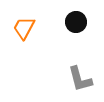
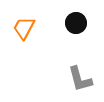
black circle: moved 1 px down
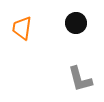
orange trapezoid: moved 2 px left; rotated 20 degrees counterclockwise
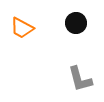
orange trapezoid: rotated 70 degrees counterclockwise
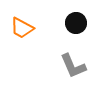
gray L-shape: moved 7 px left, 13 px up; rotated 8 degrees counterclockwise
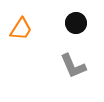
orange trapezoid: moved 1 px left, 1 px down; rotated 85 degrees counterclockwise
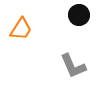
black circle: moved 3 px right, 8 px up
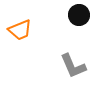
orange trapezoid: moved 1 px left, 1 px down; rotated 35 degrees clockwise
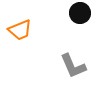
black circle: moved 1 px right, 2 px up
